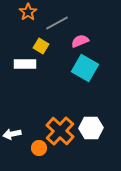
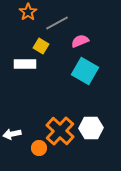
cyan square: moved 3 px down
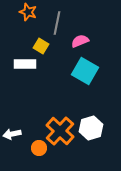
orange star: rotated 18 degrees counterclockwise
gray line: rotated 50 degrees counterclockwise
white hexagon: rotated 15 degrees counterclockwise
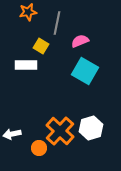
orange star: rotated 30 degrees counterclockwise
white rectangle: moved 1 px right, 1 px down
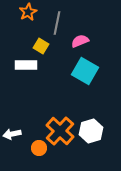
orange star: rotated 18 degrees counterclockwise
white hexagon: moved 3 px down
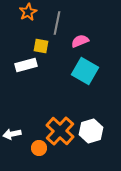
yellow square: rotated 21 degrees counterclockwise
white rectangle: rotated 15 degrees counterclockwise
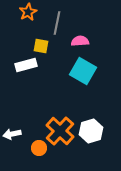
pink semicircle: rotated 18 degrees clockwise
cyan square: moved 2 px left
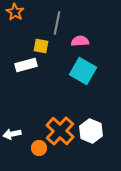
orange star: moved 13 px left; rotated 12 degrees counterclockwise
white hexagon: rotated 20 degrees counterclockwise
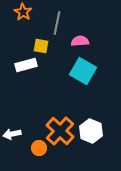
orange star: moved 8 px right
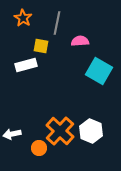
orange star: moved 6 px down
cyan square: moved 16 px right
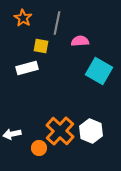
white rectangle: moved 1 px right, 3 px down
